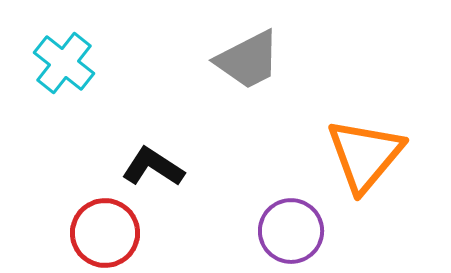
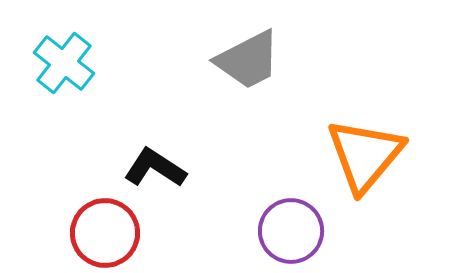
black L-shape: moved 2 px right, 1 px down
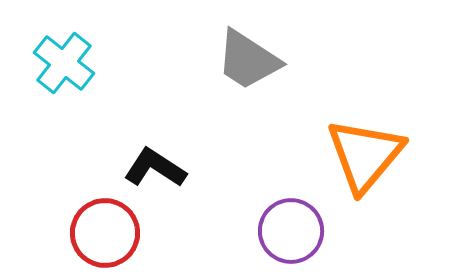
gray trapezoid: rotated 60 degrees clockwise
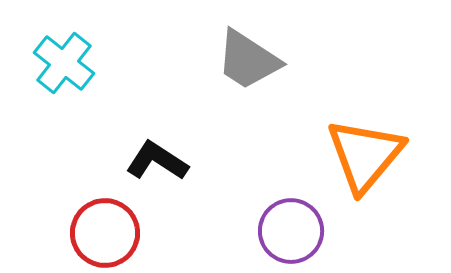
black L-shape: moved 2 px right, 7 px up
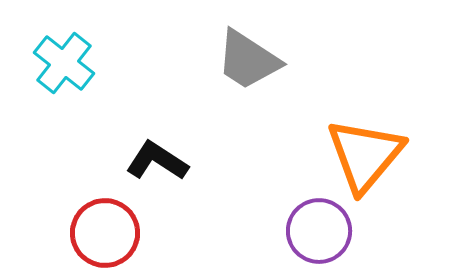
purple circle: moved 28 px right
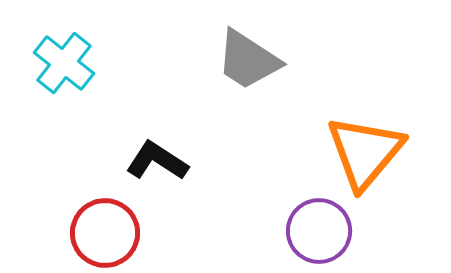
orange triangle: moved 3 px up
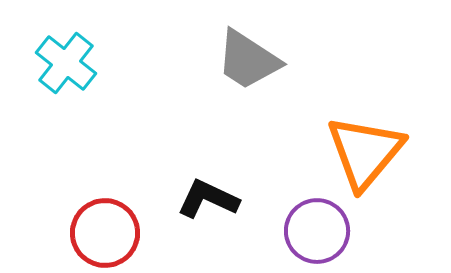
cyan cross: moved 2 px right
black L-shape: moved 51 px right, 38 px down; rotated 8 degrees counterclockwise
purple circle: moved 2 px left
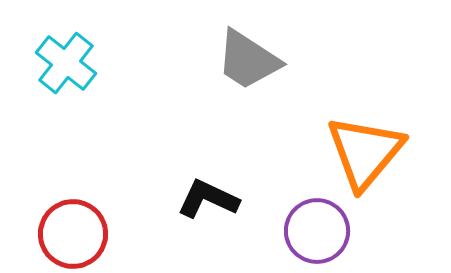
red circle: moved 32 px left, 1 px down
